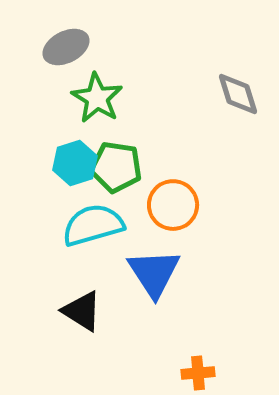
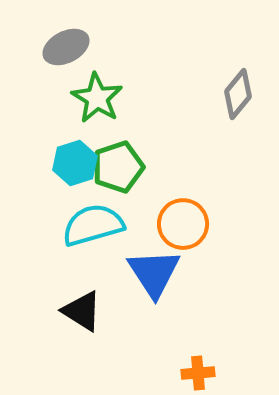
gray diamond: rotated 57 degrees clockwise
green pentagon: moved 2 px right; rotated 27 degrees counterclockwise
orange circle: moved 10 px right, 19 px down
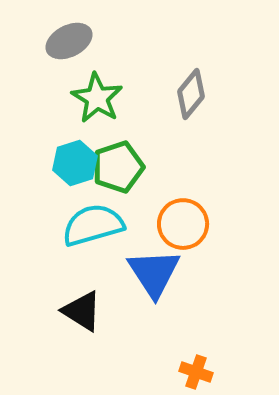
gray ellipse: moved 3 px right, 6 px up
gray diamond: moved 47 px left
orange cross: moved 2 px left, 1 px up; rotated 24 degrees clockwise
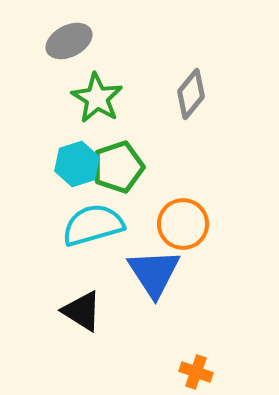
cyan hexagon: moved 2 px right, 1 px down
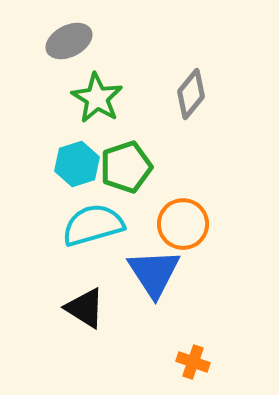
green pentagon: moved 8 px right
black triangle: moved 3 px right, 3 px up
orange cross: moved 3 px left, 10 px up
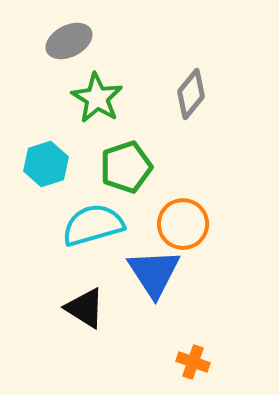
cyan hexagon: moved 31 px left
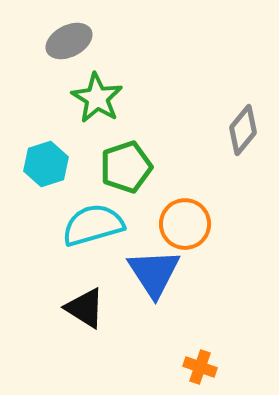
gray diamond: moved 52 px right, 36 px down
orange circle: moved 2 px right
orange cross: moved 7 px right, 5 px down
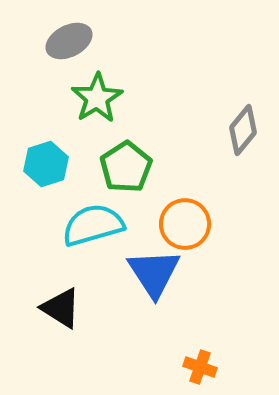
green star: rotated 9 degrees clockwise
green pentagon: rotated 15 degrees counterclockwise
black triangle: moved 24 px left
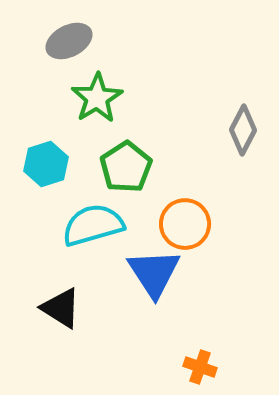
gray diamond: rotated 12 degrees counterclockwise
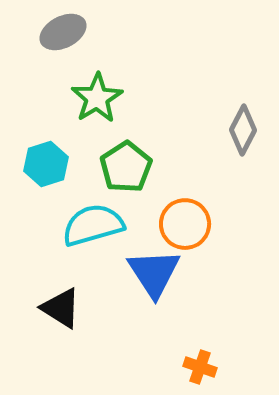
gray ellipse: moved 6 px left, 9 px up
